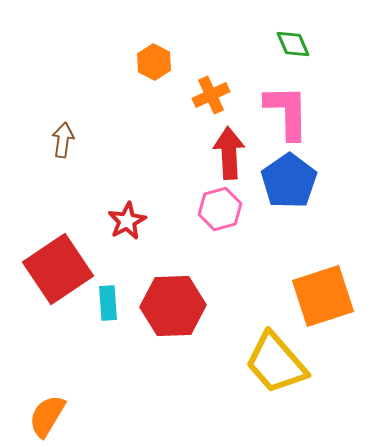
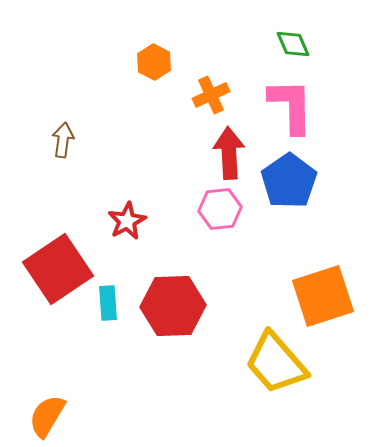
pink L-shape: moved 4 px right, 6 px up
pink hexagon: rotated 9 degrees clockwise
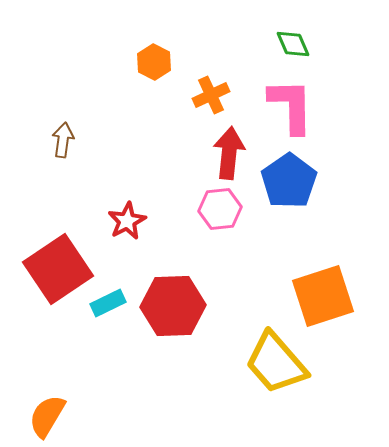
red arrow: rotated 9 degrees clockwise
cyan rectangle: rotated 68 degrees clockwise
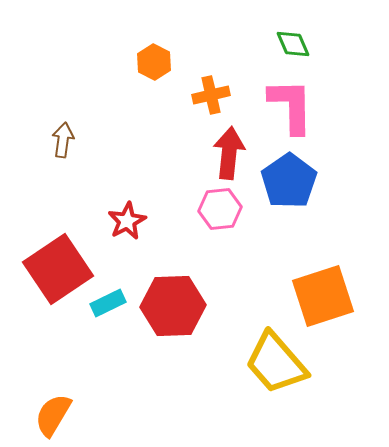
orange cross: rotated 12 degrees clockwise
orange semicircle: moved 6 px right, 1 px up
